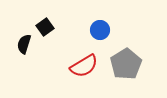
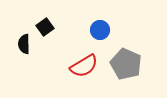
black semicircle: rotated 18 degrees counterclockwise
gray pentagon: rotated 16 degrees counterclockwise
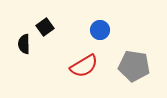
gray pentagon: moved 8 px right, 2 px down; rotated 16 degrees counterclockwise
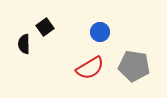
blue circle: moved 2 px down
red semicircle: moved 6 px right, 2 px down
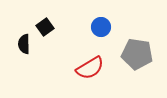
blue circle: moved 1 px right, 5 px up
gray pentagon: moved 3 px right, 12 px up
